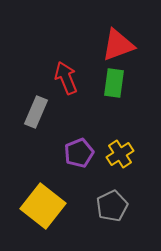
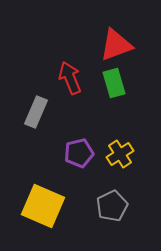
red triangle: moved 2 px left
red arrow: moved 4 px right
green rectangle: rotated 24 degrees counterclockwise
purple pentagon: rotated 8 degrees clockwise
yellow square: rotated 15 degrees counterclockwise
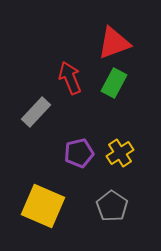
red triangle: moved 2 px left, 2 px up
green rectangle: rotated 44 degrees clockwise
gray rectangle: rotated 20 degrees clockwise
yellow cross: moved 1 px up
gray pentagon: rotated 12 degrees counterclockwise
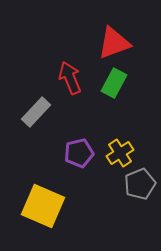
gray pentagon: moved 28 px right, 22 px up; rotated 16 degrees clockwise
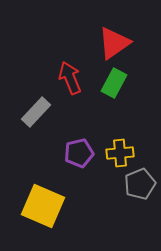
red triangle: rotated 15 degrees counterclockwise
yellow cross: rotated 28 degrees clockwise
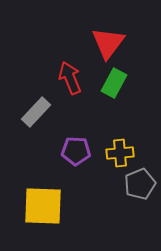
red triangle: moved 6 px left; rotated 18 degrees counterclockwise
purple pentagon: moved 3 px left, 2 px up; rotated 16 degrees clockwise
yellow square: rotated 21 degrees counterclockwise
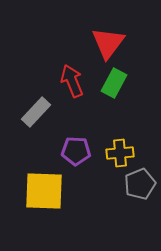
red arrow: moved 2 px right, 3 px down
yellow square: moved 1 px right, 15 px up
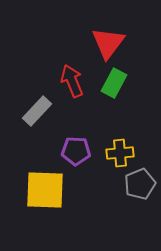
gray rectangle: moved 1 px right, 1 px up
yellow square: moved 1 px right, 1 px up
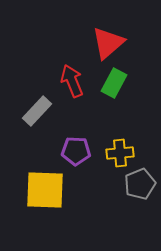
red triangle: rotated 12 degrees clockwise
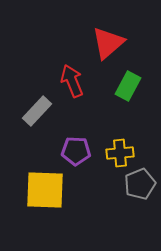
green rectangle: moved 14 px right, 3 px down
